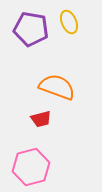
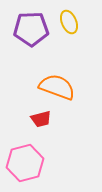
purple pentagon: rotated 12 degrees counterclockwise
pink hexagon: moved 6 px left, 4 px up
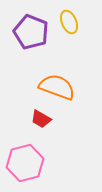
purple pentagon: moved 3 px down; rotated 24 degrees clockwise
red trapezoid: rotated 45 degrees clockwise
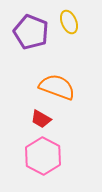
pink hexagon: moved 18 px right, 7 px up; rotated 18 degrees counterclockwise
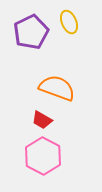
purple pentagon: rotated 24 degrees clockwise
orange semicircle: moved 1 px down
red trapezoid: moved 1 px right, 1 px down
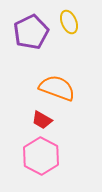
pink hexagon: moved 2 px left
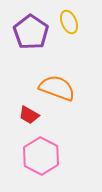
purple pentagon: rotated 12 degrees counterclockwise
red trapezoid: moved 13 px left, 5 px up
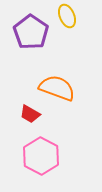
yellow ellipse: moved 2 px left, 6 px up
red trapezoid: moved 1 px right, 1 px up
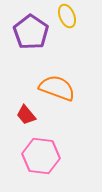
red trapezoid: moved 4 px left, 1 px down; rotated 20 degrees clockwise
pink hexagon: rotated 21 degrees counterclockwise
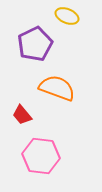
yellow ellipse: rotated 45 degrees counterclockwise
purple pentagon: moved 4 px right, 12 px down; rotated 12 degrees clockwise
red trapezoid: moved 4 px left
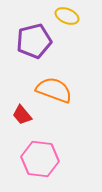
purple pentagon: moved 1 px left, 3 px up; rotated 12 degrees clockwise
orange semicircle: moved 3 px left, 2 px down
pink hexagon: moved 1 px left, 3 px down
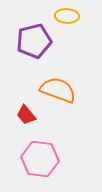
yellow ellipse: rotated 20 degrees counterclockwise
orange semicircle: moved 4 px right
red trapezoid: moved 4 px right
